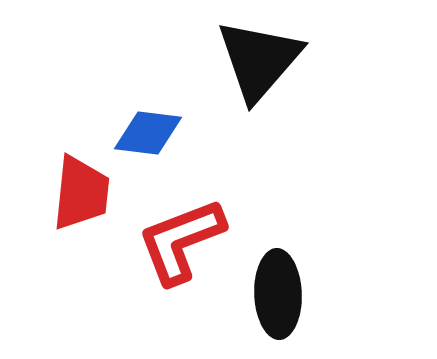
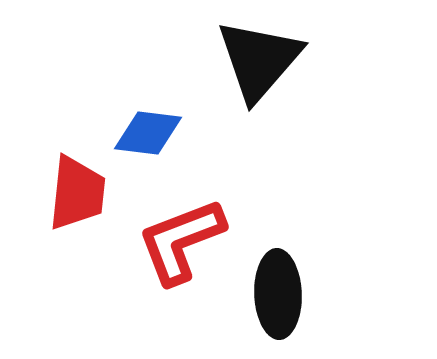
red trapezoid: moved 4 px left
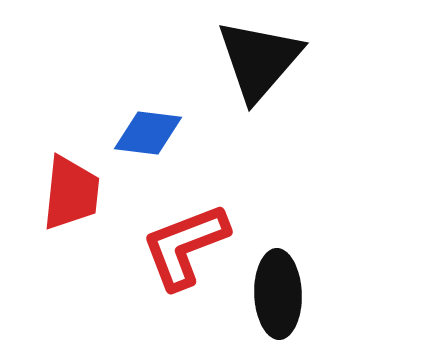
red trapezoid: moved 6 px left
red L-shape: moved 4 px right, 5 px down
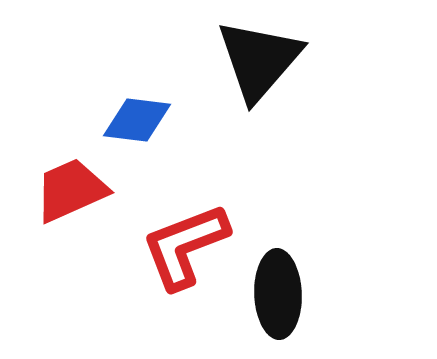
blue diamond: moved 11 px left, 13 px up
red trapezoid: moved 3 px up; rotated 120 degrees counterclockwise
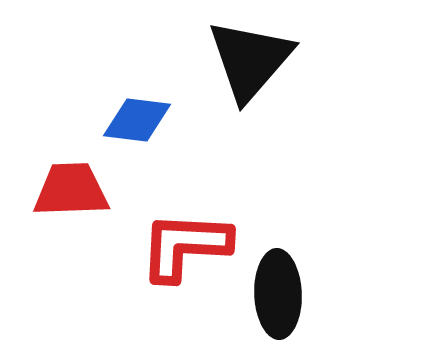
black triangle: moved 9 px left
red trapezoid: rotated 22 degrees clockwise
red L-shape: rotated 24 degrees clockwise
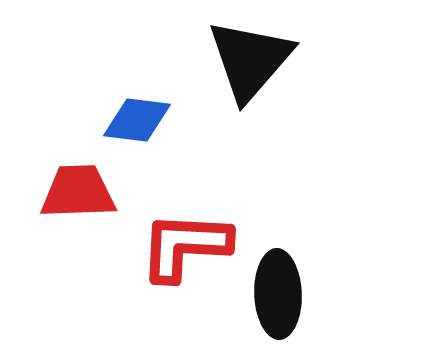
red trapezoid: moved 7 px right, 2 px down
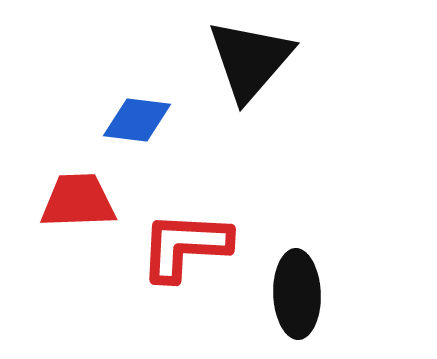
red trapezoid: moved 9 px down
black ellipse: moved 19 px right
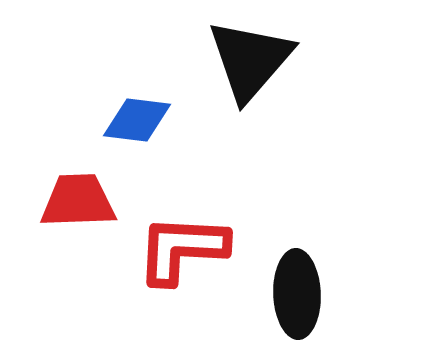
red L-shape: moved 3 px left, 3 px down
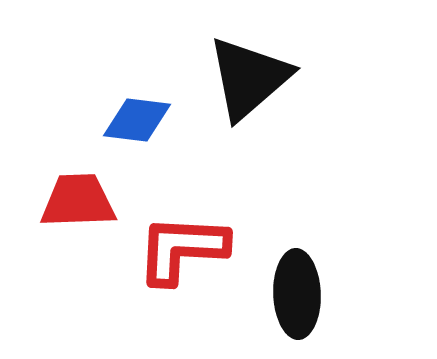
black triangle: moved 1 px left, 18 px down; rotated 8 degrees clockwise
